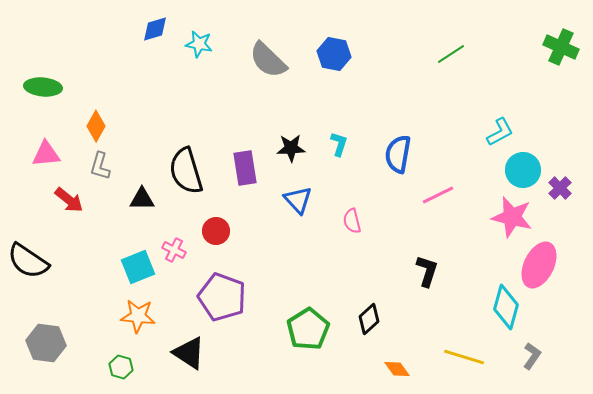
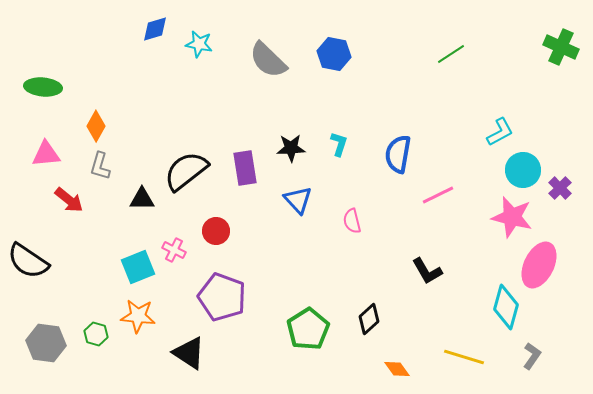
black semicircle at (186, 171): rotated 69 degrees clockwise
black L-shape at (427, 271): rotated 132 degrees clockwise
green hexagon at (121, 367): moved 25 px left, 33 px up
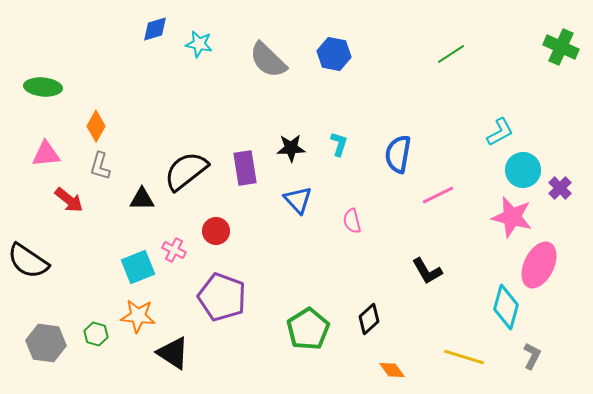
black triangle at (189, 353): moved 16 px left
gray L-shape at (532, 356): rotated 8 degrees counterclockwise
orange diamond at (397, 369): moved 5 px left, 1 px down
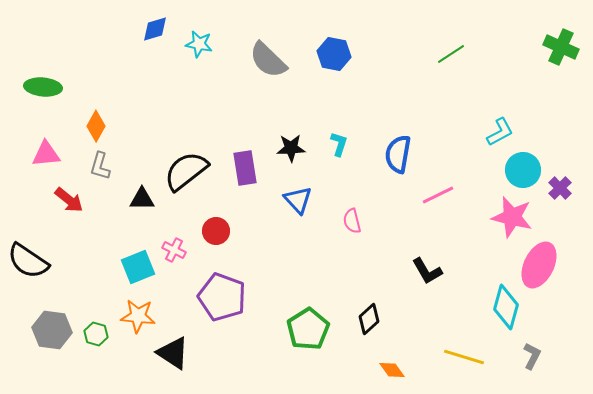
gray hexagon at (46, 343): moved 6 px right, 13 px up
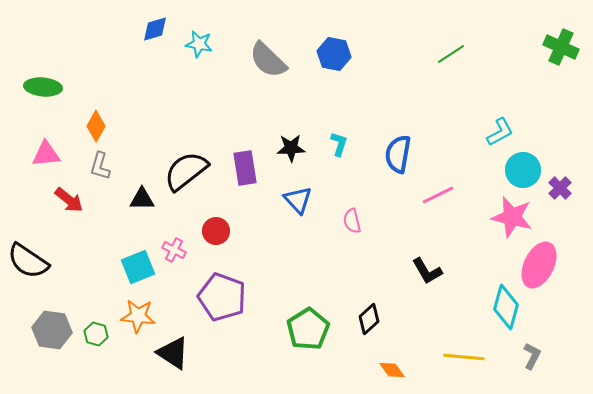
yellow line at (464, 357): rotated 12 degrees counterclockwise
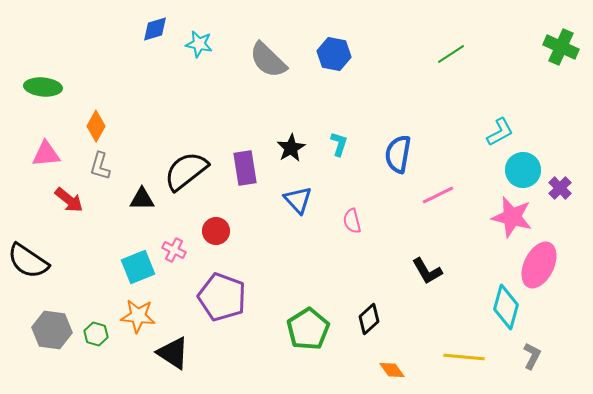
black star at (291, 148): rotated 28 degrees counterclockwise
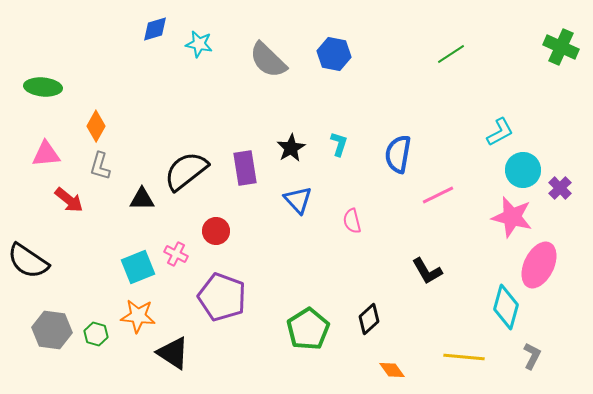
pink cross at (174, 250): moved 2 px right, 4 px down
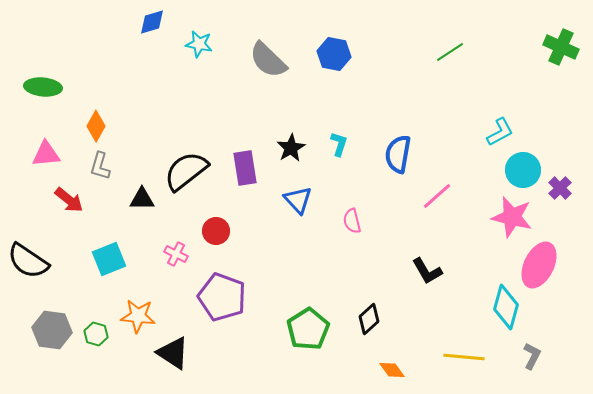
blue diamond at (155, 29): moved 3 px left, 7 px up
green line at (451, 54): moved 1 px left, 2 px up
pink line at (438, 195): moved 1 px left, 1 px down; rotated 16 degrees counterclockwise
cyan square at (138, 267): moved 29 px left, 8 px up
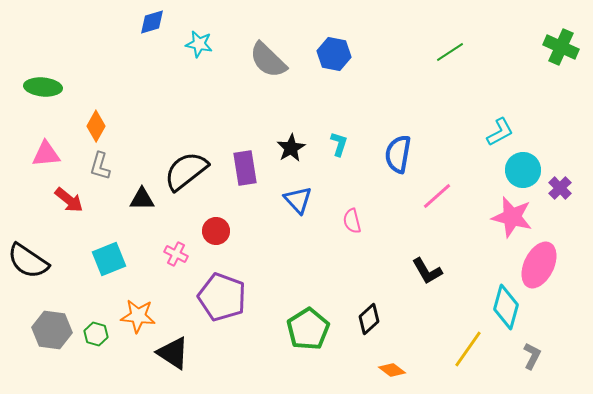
yellow line at (464, 357): moved 4 px right, 8 px up; rotated 60 degrees counterclockwise
orange diamond at (392, 370): rotated 16 degrees counterclockwise
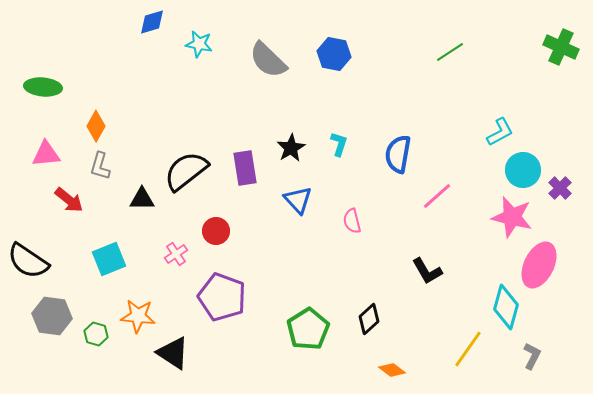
pink cross at (176, 254): rotated 30 degrees clockwise
gray hexagon at (52, 330): moved 14 px up
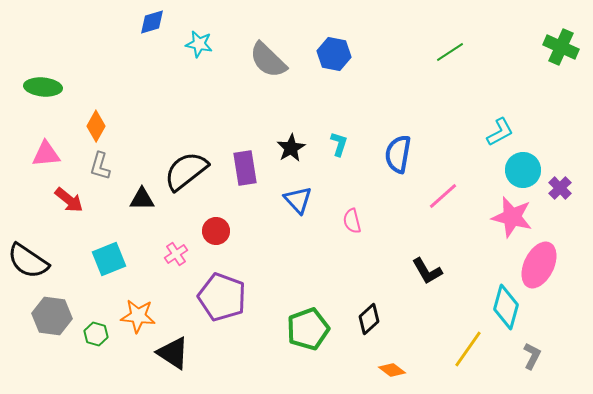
pink line at (437, 196): moved 6 px right
green pentagon at (308, 329): rotated 12 degrees clockwise
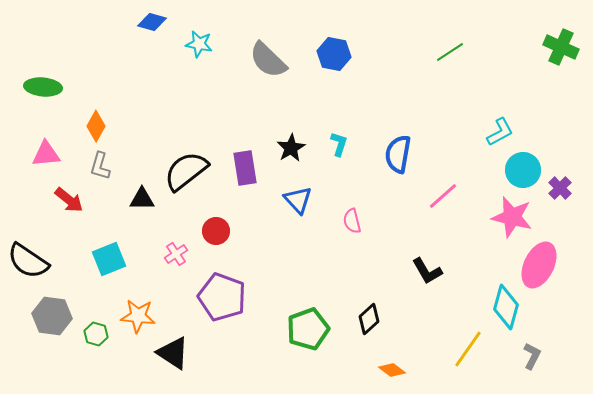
blue diamond at (152, 22): rotated 32 degrees clockwise
